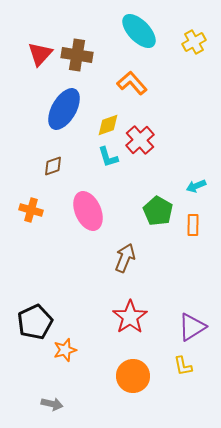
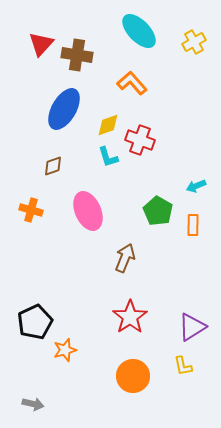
red triangle: moved 1 px right, 10 px up
red cross: rotated 28 degrees counterclockwise
gray arrow: moved 19 px left
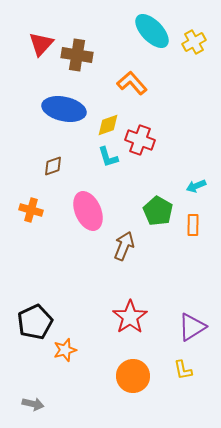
cyan ellipse: moved 13 px right
blue ellipse: rotated 72 degrees clockwise
brown arrow: moved 1 px left, 12 px up
yellow L-shape: moved 4 px down
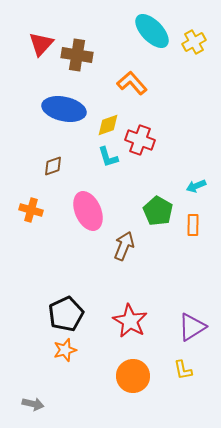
red star: moved 4 px down; rotated 8 degrees counterclockwise
black pentagon: moved 31 px right, 8 px up
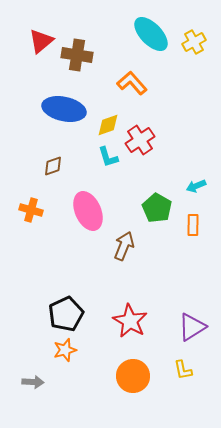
cyan ellipse: moved 1 px left, 3 px down
red triangle: moved 3 px up; rotated 8 degrees clockwise
red cross: rotated 36 degrees clockwise
green pentagon: moved 1 px left, 3 px up
gray arrow: moved 22 px up; rotated 10 degrees counterclockwise
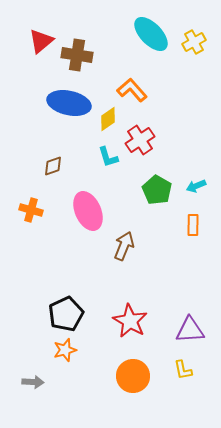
orange L-shape: moved 7 px down
blue ellipse: moved 5 px right, 6 px up
yellow diamond: moved 6 px up; rotated 15 degrees counterclockwise
green pentagon: moved 18 px up
purple triangle: moved 2 px left, 3 px down; rotated 28 degrees clockwise
